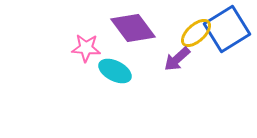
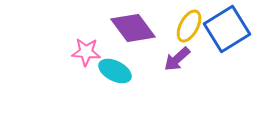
yellow ellipse: moved 7 px left, 7 px up; rotated 20 degrees counterclockwise
pink star: moved 4 px down
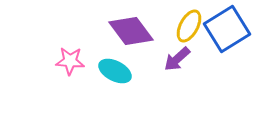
purple diamond: moved 2 px left, 3 px down
pink star: moved 16 px left, 9 px down
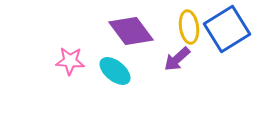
yellow ellipse: moved 1 px down; rotated 36 degrees counterclockwise
cyan ellipse: rotated 12 degrees clockwise
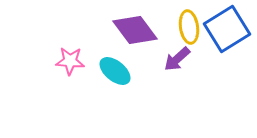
purple diamond: moved 4 px right, 1 px up
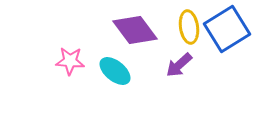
purple arrow: moved 2 px right, 6 px down
